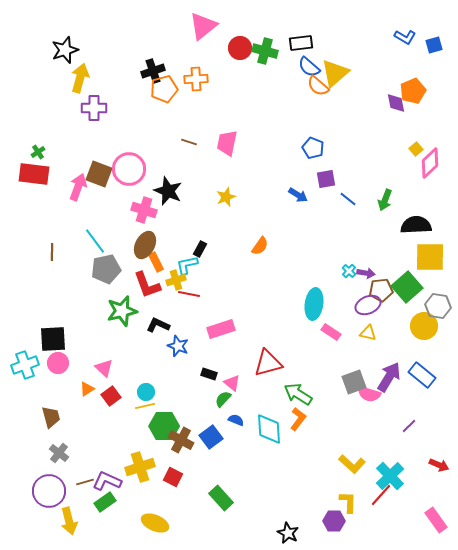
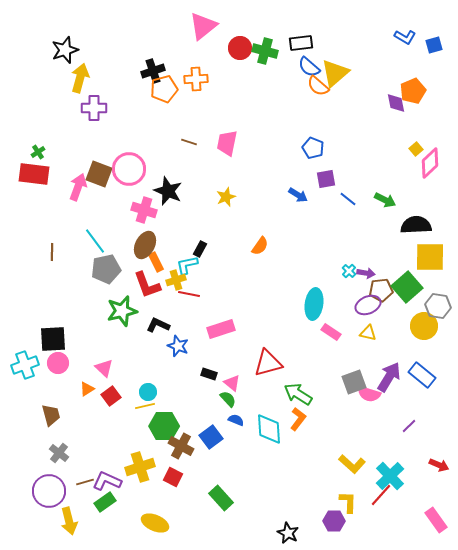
green arrow at (385, 200): rotated 85 degrees counterclockwise
cyan circle at (146, 392): moved 2 px right
green semicircle at (223, 399): moved 5 px right; rotated 96 degrees clockwise
brown trapezoid at (51, 417): moved 2 px up
brown cross at (181, 440): moved 6 px down
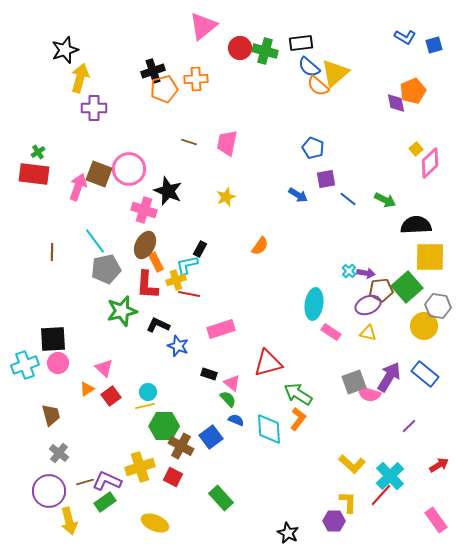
red L-shape at (147, 285): rotated 24 degrees clockwise
blue rectangle at (422, 375): moved 3 px right, 1 px up
red arrow at (439, 465): rotated 54 degrees counterclockwise
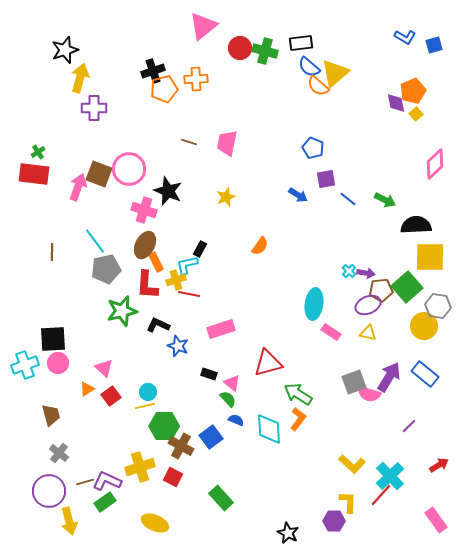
yellow square at (416, 149): moved 35 px up
pink diamond at (430, 163): moved 5 px right, 1 px down
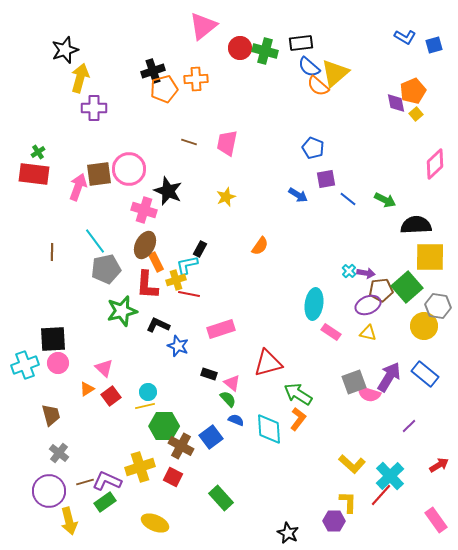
brown square at (99, 174): rotated 28 degrees counterclockwise
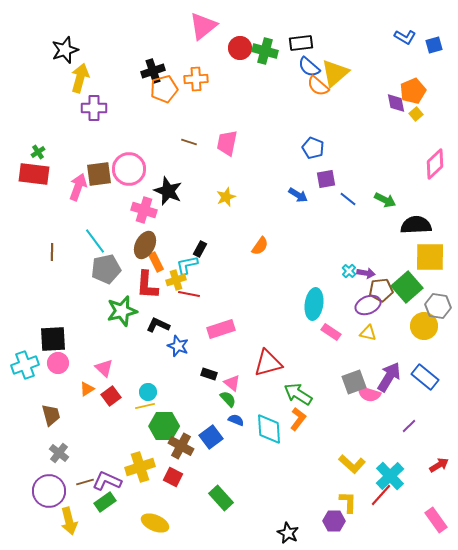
blue rectangle at (425, 374): moved 3 px down
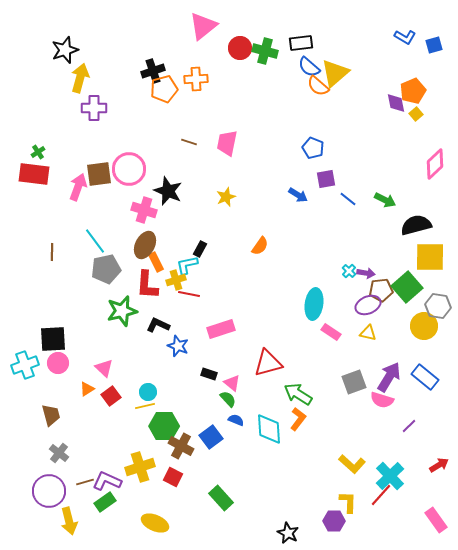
black semicircle at (416, 225): rotated 12 degrees counterclockwise
pink semicircle at (369, 394): moved 13 px right, 6 px down
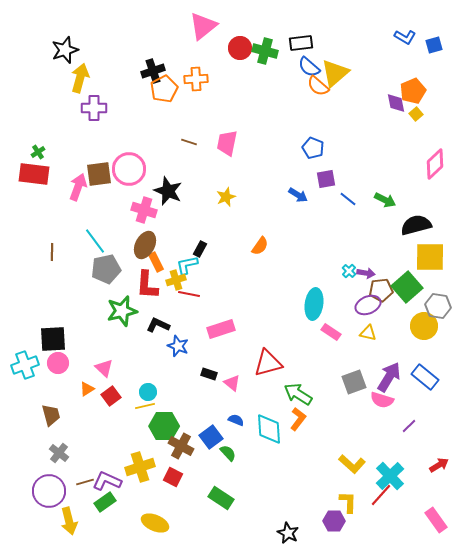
orange pentagon at (164, 89): rotated 12 degrees counterclockwise
green semicircle at (228, 399): moved 54 px down
green rectangle at (221, 498): rotated 15 degrees counterclockwise
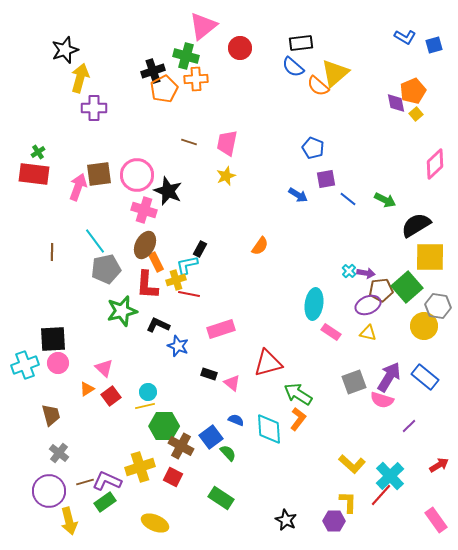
green cross at (265, 51): moved 79 px left, 5 px down
blue semicircle at (309, 67): moved 16 px left
pink circle at (129, 169): moved 8 px right, 6 px down
yellow star at (226, 197): moved 21 px up
black semicircle at (416, 225): rotated 16 degrees counterclockwise
black star at (288, 533): moved 2 px left, 13 px up
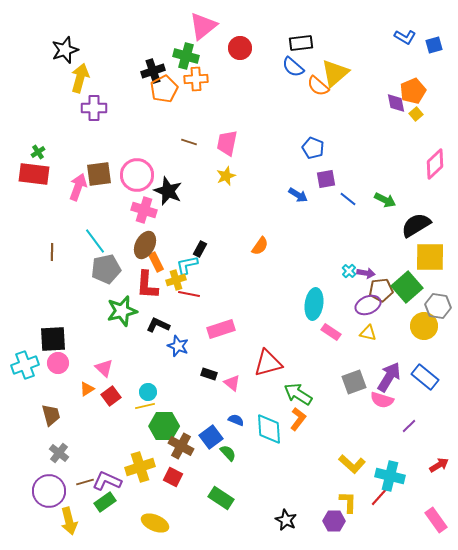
cyan cross at (390, 476): rotated 32 degrees counterclockwise
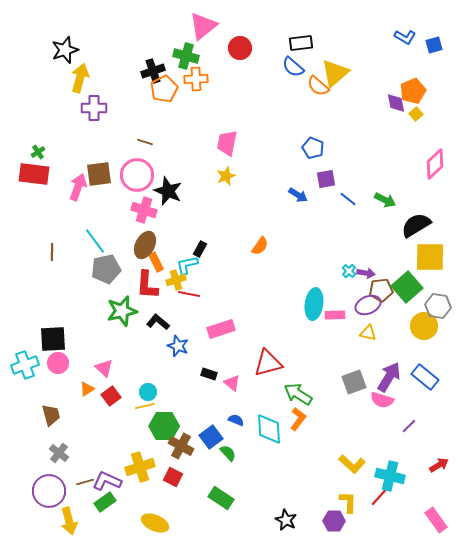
brown line at (189, 142): moved 44 px left
black L-shape at (158, 325): moved 3 px up; rotated 15 degrees clockwise
pink rectangle at (331, 332): moved 4 px right, 17 px up; rotated 36 degrees counterclockwise
